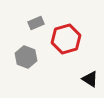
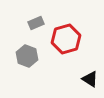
gray hexagon: moved 1 px right, 1 px up
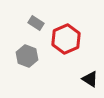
gray rectangle: rotated 56 degrees clockwise
red hexagon: rotated 8 degrees counterclockwise
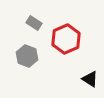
gray rectangle: moved 2 px left
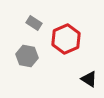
gray hexagon: rotated 10 degrees counterclockwise
black triangle: moved 1 px left
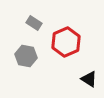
red hexagon: moved 3 px down
gray hexagon: moved 1 px left
